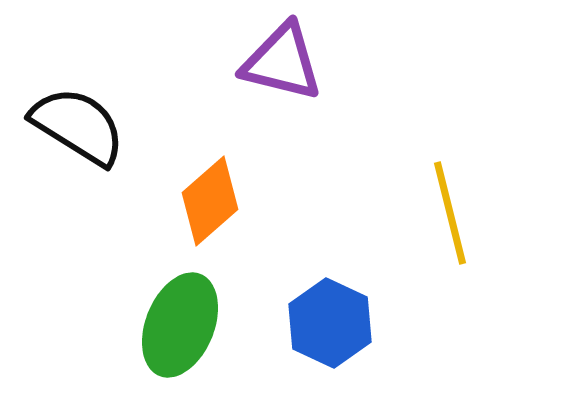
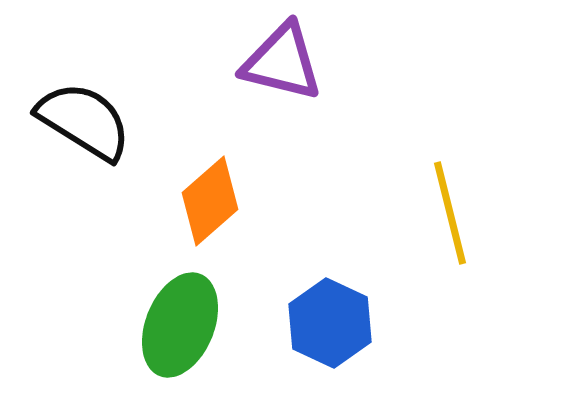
black semicircle: moved 6 px right, 5 px up
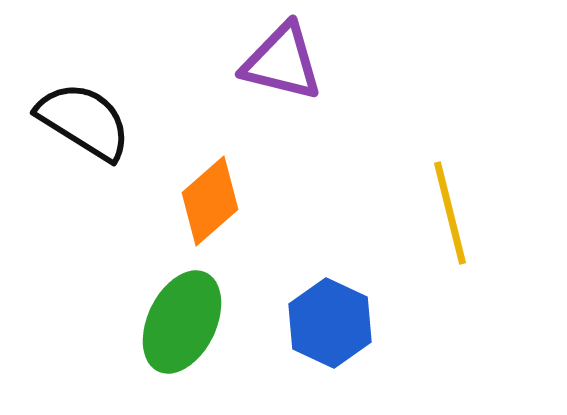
green ellipse: moved 2 px right, 3 px up; rotated 4 degrees clockwise
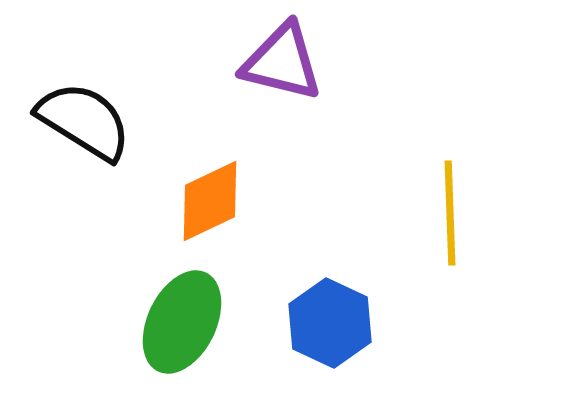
orange diamond: rotated 16 degrees clockwise
yellow line: rotated 12 degrees clockwise
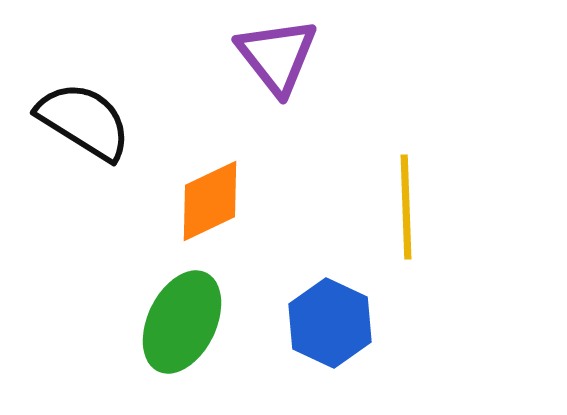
purple triangle: moved 5 px left, 6 px up; rotated 38 degrees clockwise
yellow line: moved 44 px left, 6 px up
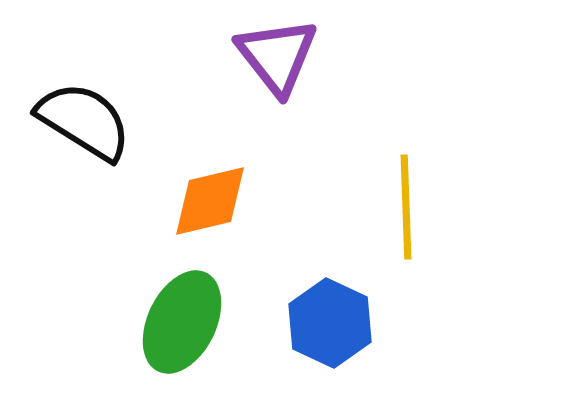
orange diamond: rotated 12 degrees clockwise
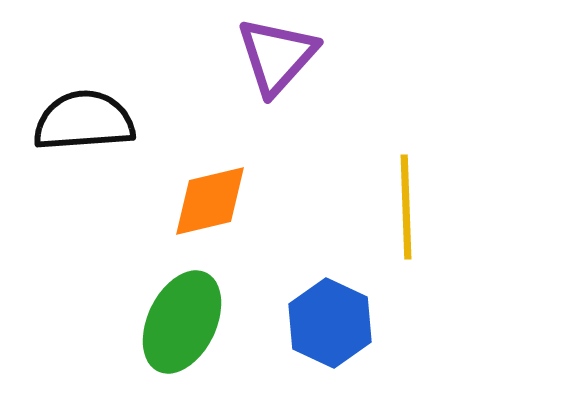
purple triangle: rotated 20 degrees clockwise
black semicircle: rotated 36 degrees counterclockwise
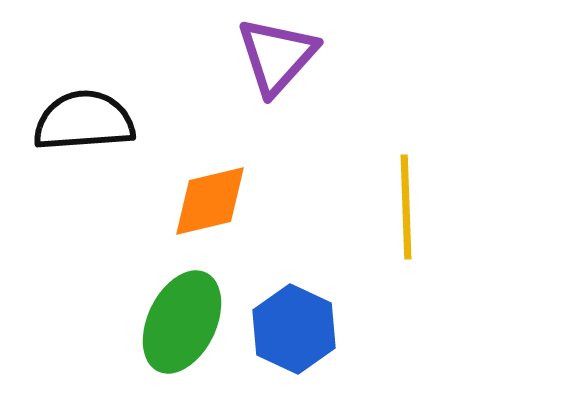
blue hexagon: moved 36 px left, 6 px down
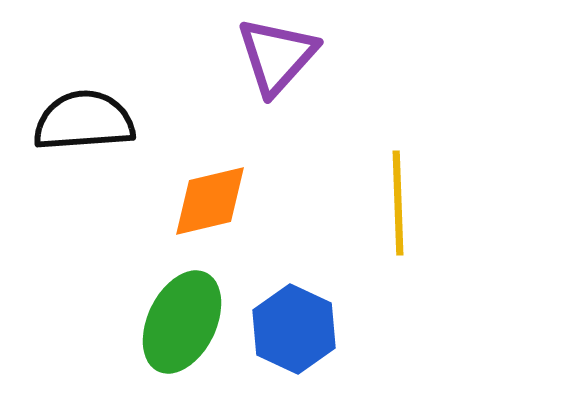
yellow line: moved 8 px left, 4 px up
